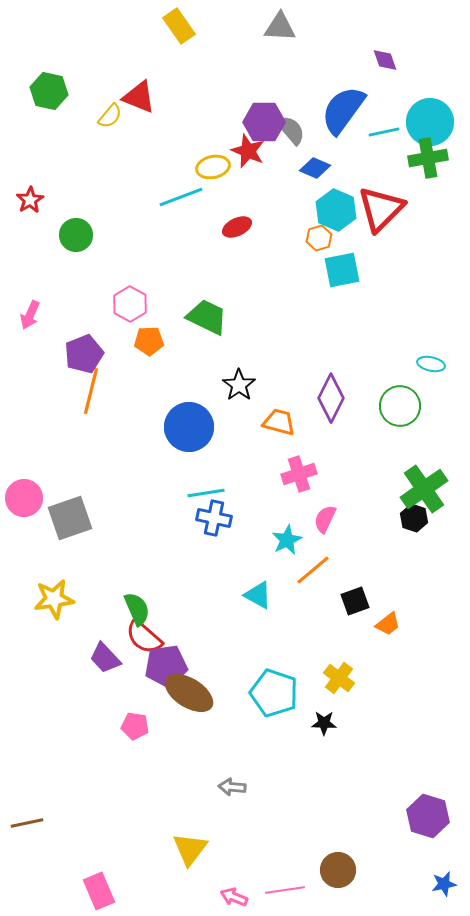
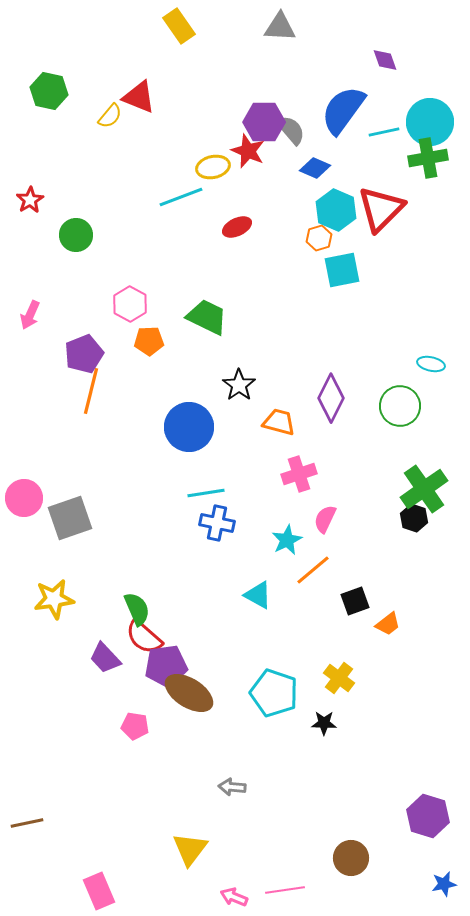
blue cross at (214, 518): moved 3 px right, 5 px down
brown circle at (338, 870): moved 13 px right, 12 px up
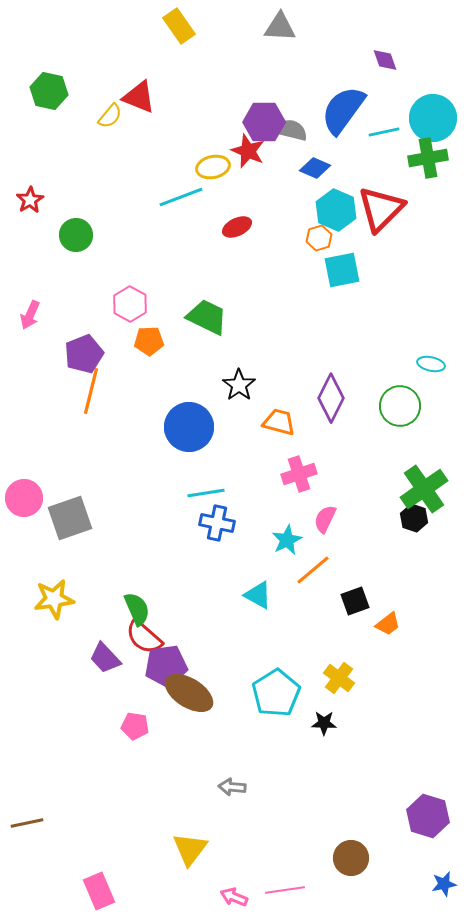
cyan circle at (430, 122): moved 3 px right, 4 px up
gray semicircle at (291, 130): rotated 36 degrees counterclockwise
cyan pentagon at (274, 693): moved 2 px right; rotated 21 degrees clockwise
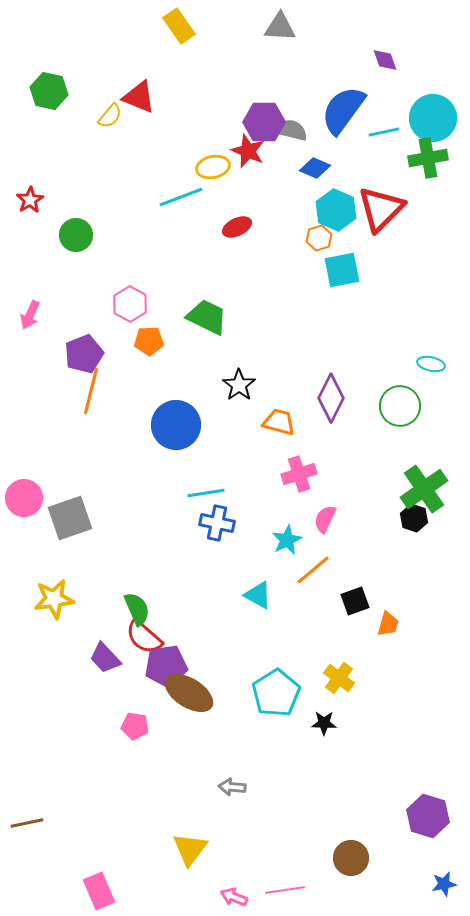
blue circle at (189, 427): moved 13 px left, 2 px up
orange trapezoid at (388, 624): rotated 36 degrees counterclockwise
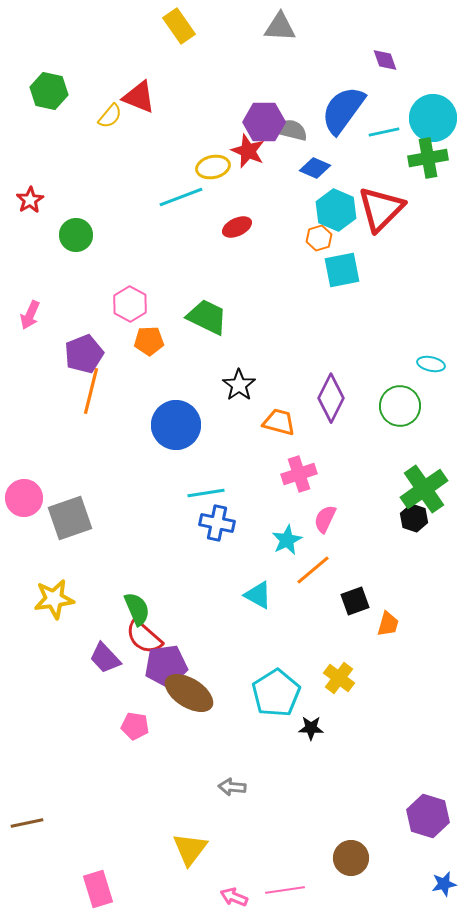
black star at (324, 723): moved 13 px left, 5 px down
pink rectangle at (99, 891): moved 1 px left, 2 px up; rotated 6 degrees clockwise
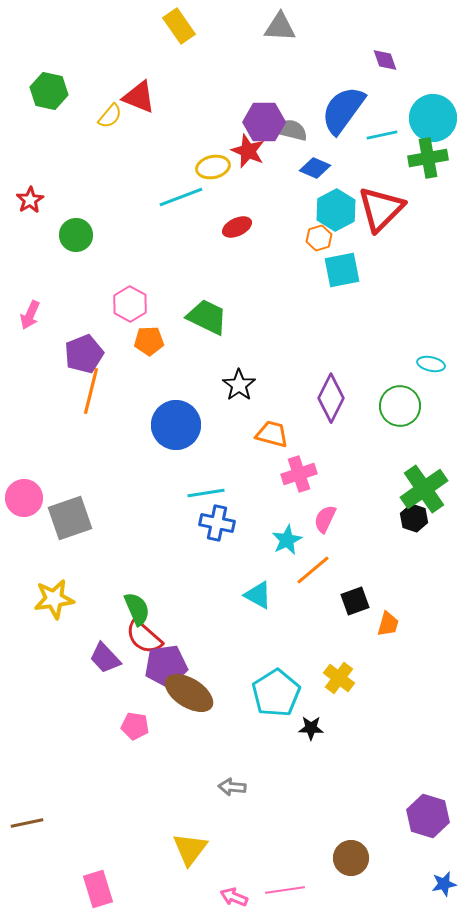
cyan line at (384, 132): moved 2 px left, 3 px down
cyan hexagon at (336, 210): rotated 9 degrees clockwise
orange trapezoid at (279, 422): moved 7 px left, 12 px down
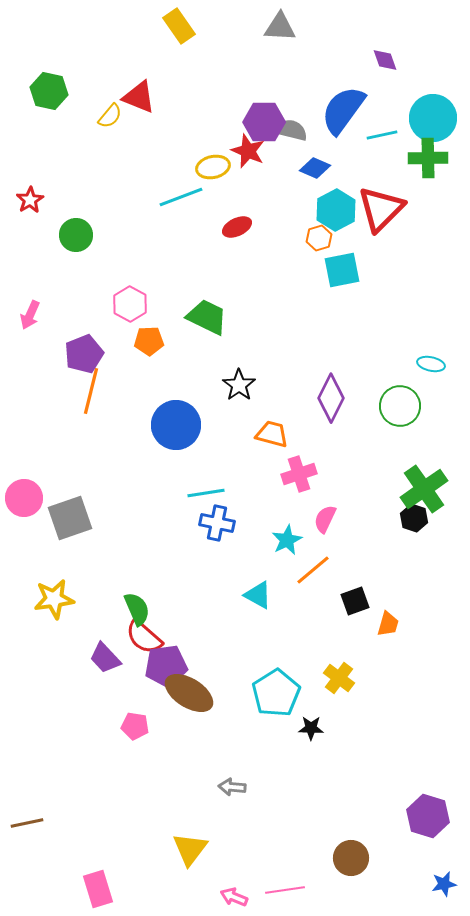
green cross at (428, 158): rotated 9 degrees clockwise
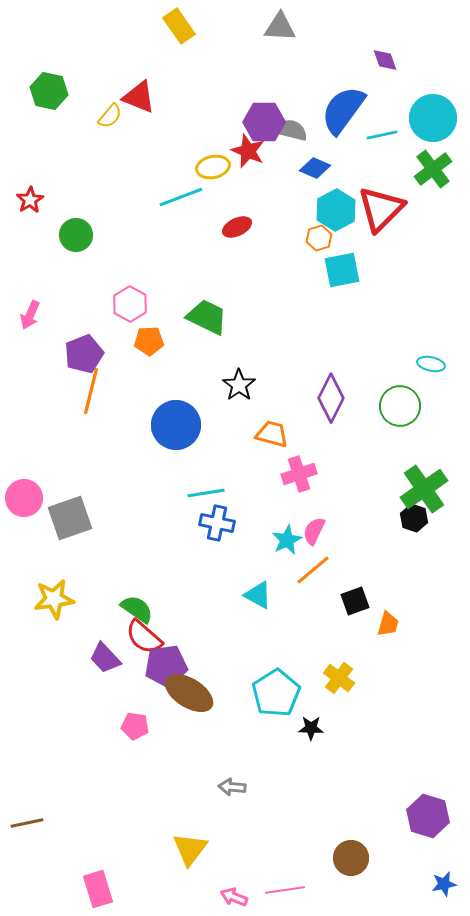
green cross at (428, 158): moved 5 px right, 11 px down; rotated 36 degrees counterclockwise
pink semicircle at (325, 519): moved 11 px left, 12 px down
green semicircle at (137, 609): rotated 32 degrees counterclockwise
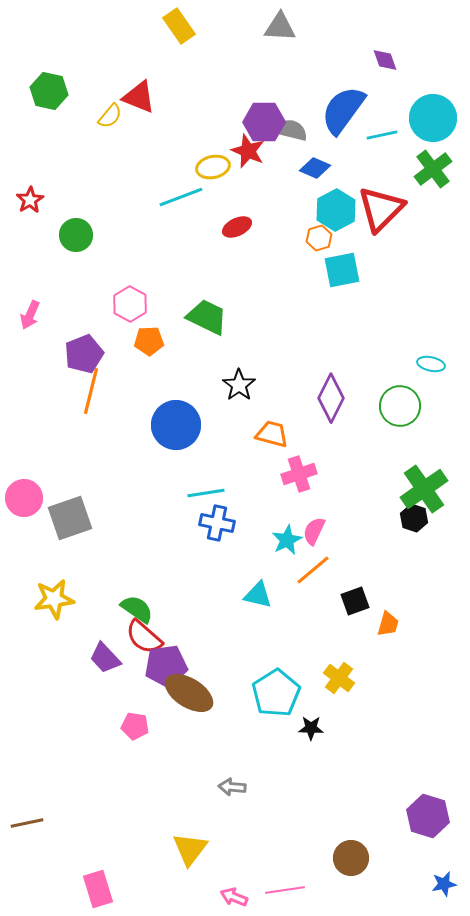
cyan triangle at (258, 595): rotated 16 degrees counterclockwise
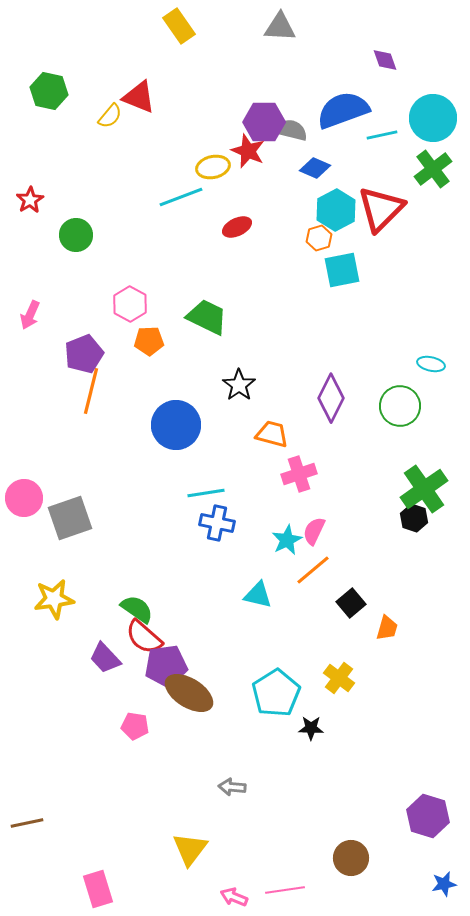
blue semicircle at (343, 110): rotated 34 degrees clockwise
black square at (355, 601): moved 4 px left, 2 px down; rotated 20 degrees counterclockwise
orange trapezoid at (388, 624): moved 1 px left, 4 px down
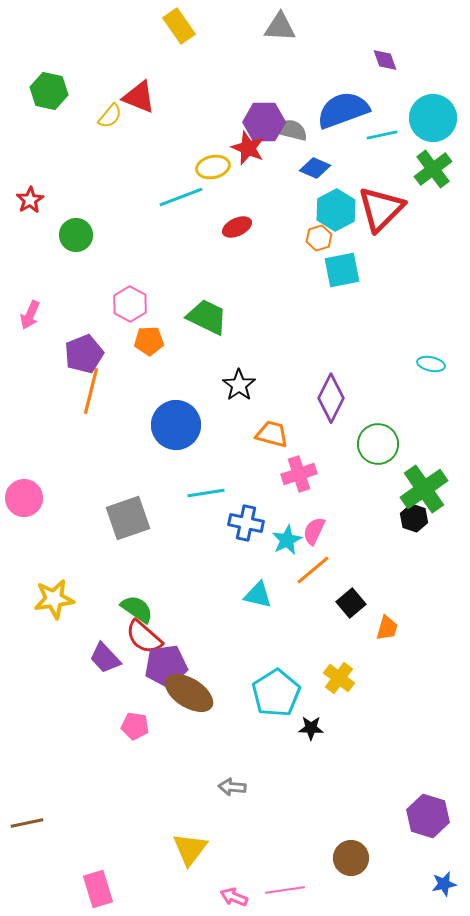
red star at (248, 151): moved 3 px up
green circle at (400, 406): moved 22 px left, 38 px down
gray square at (70, 518): moved 58 px right
blue cross at (217, 523): moved 29 px right
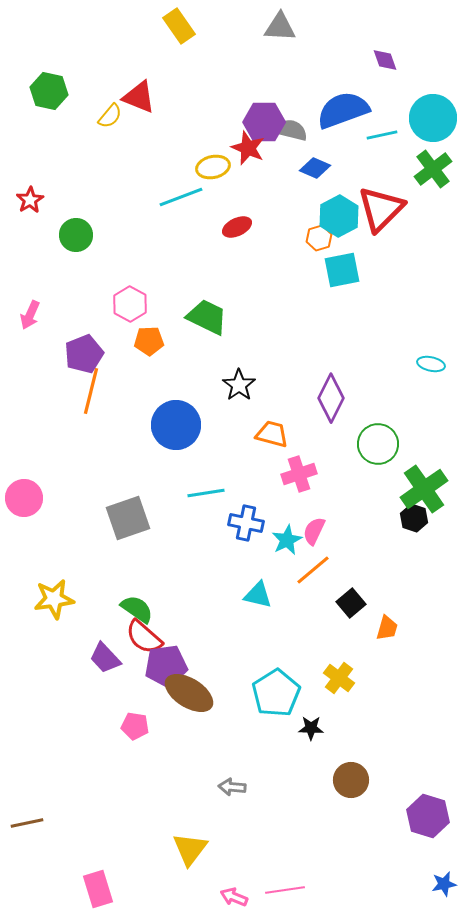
cyan hexagon at (336, 210): moved 3 px right, 6 px down
brown circle at (351, 858): moved 78 px up
